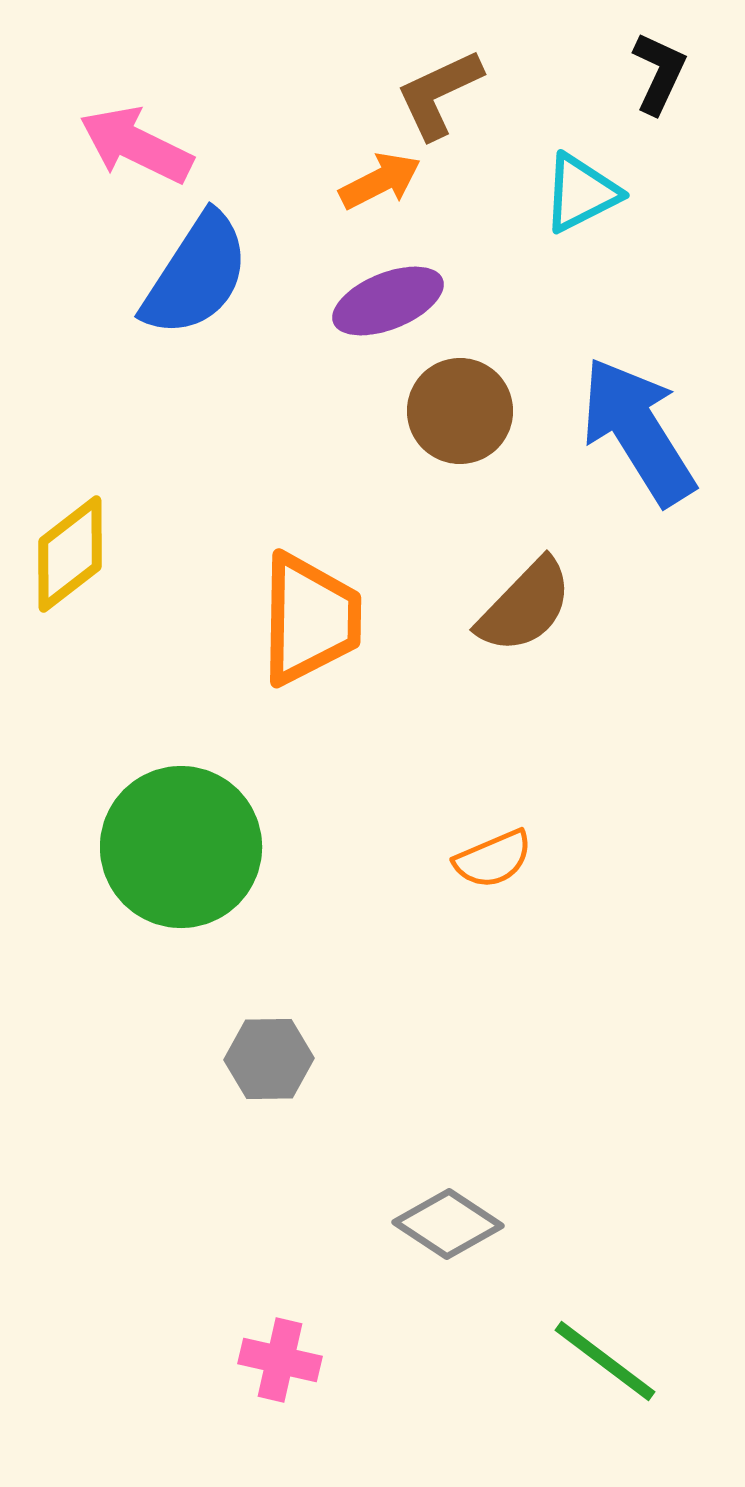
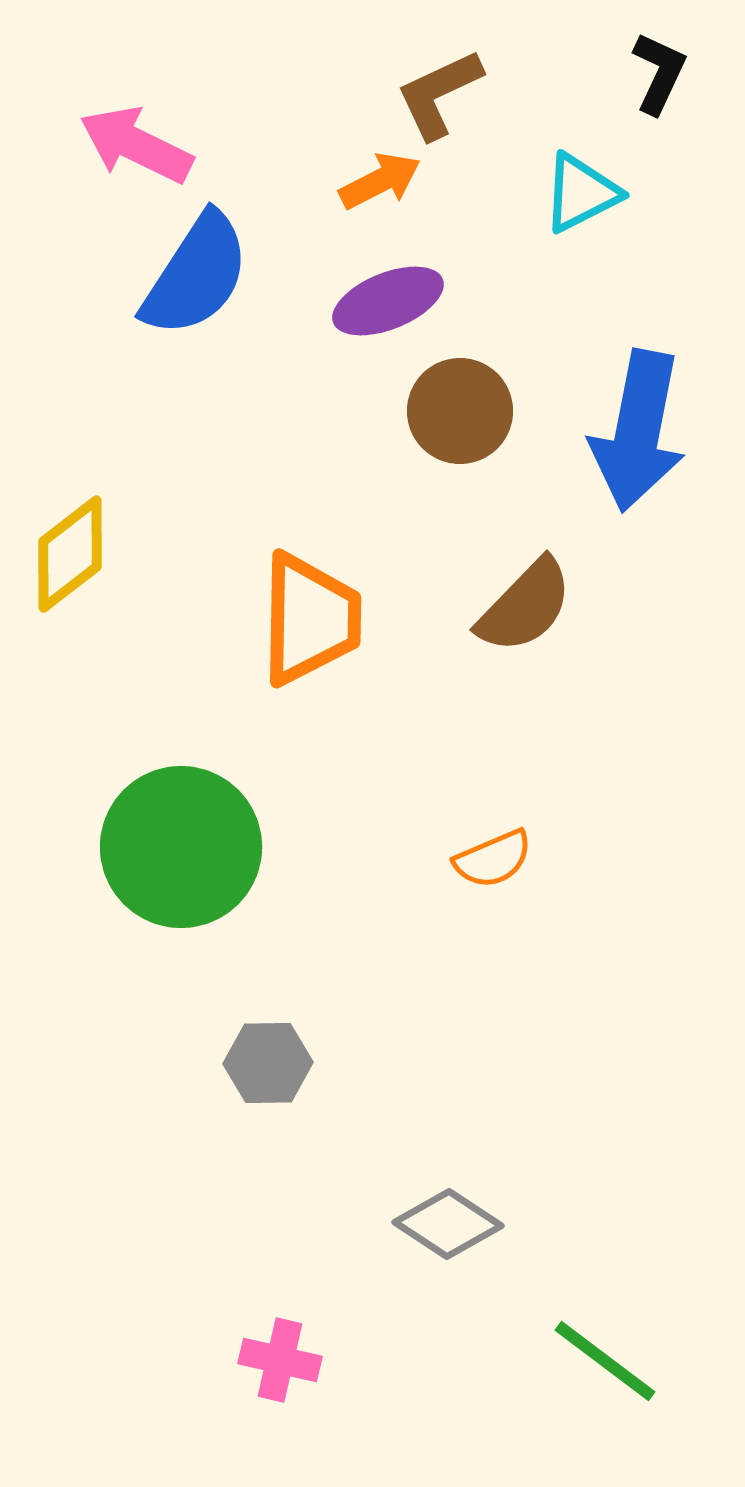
blue arrow: rotated 137 degrees counterclockwise
gray hexagon: moved 1 px left, 4 px down
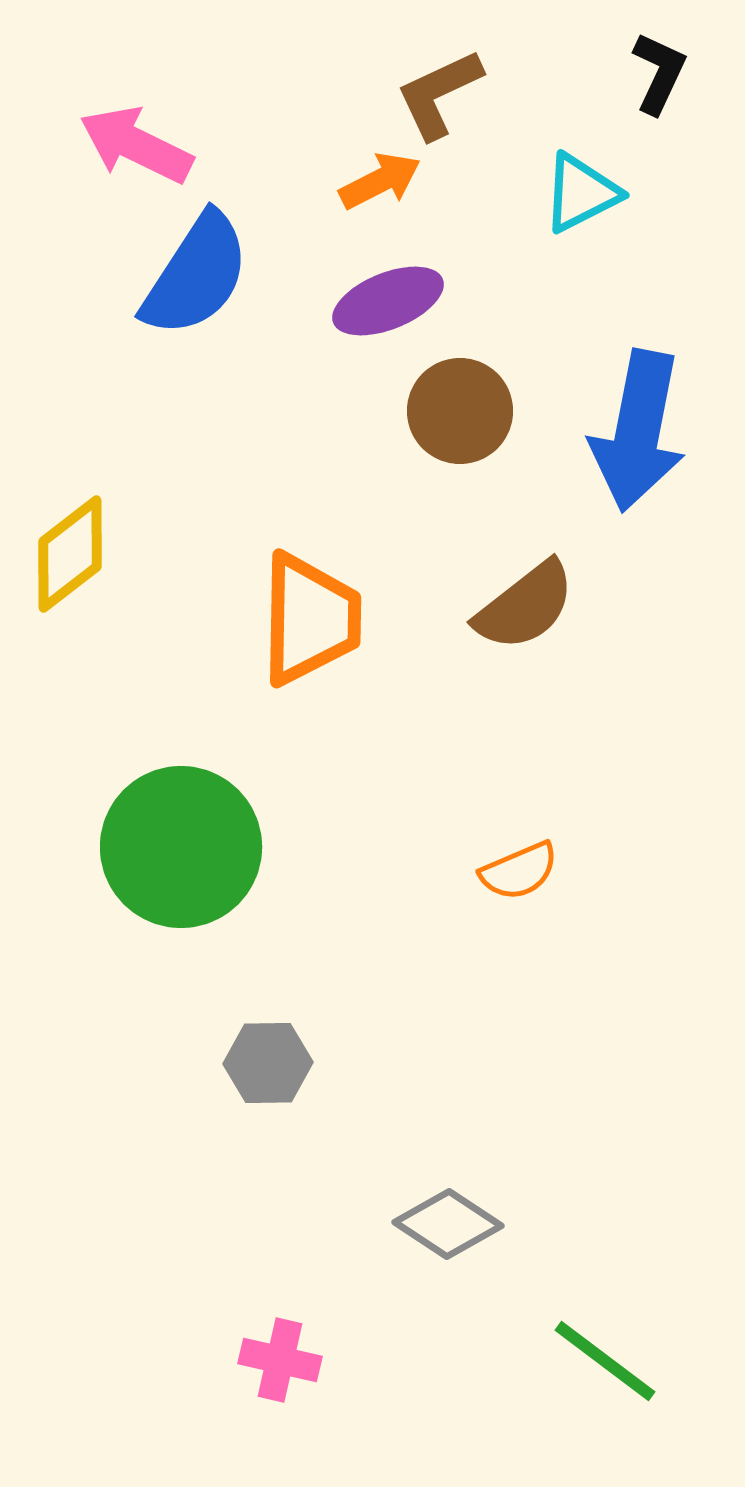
brown semicircle: rotated 8 degrees clockwise
orange semicircle: moved 26 px right, 12 px down
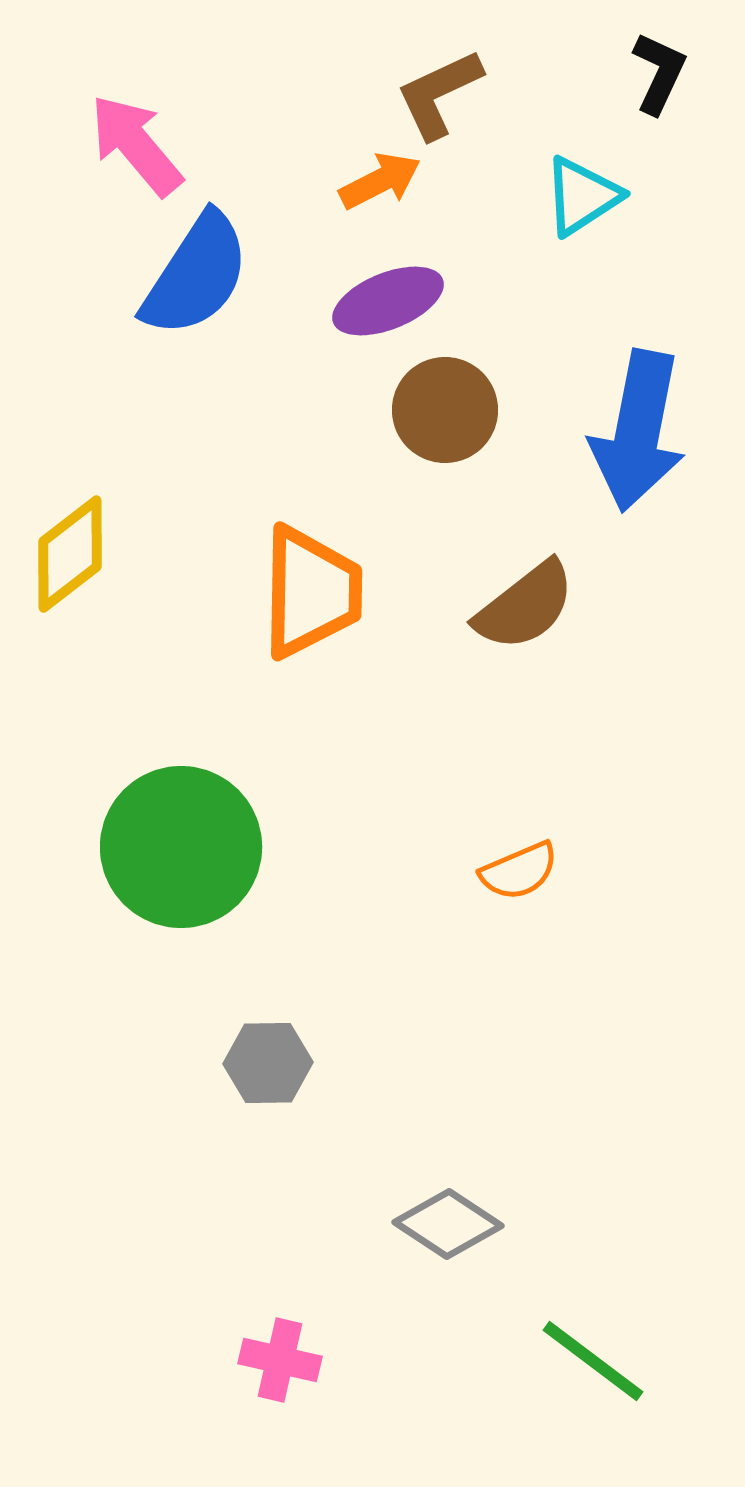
pink arrow: rotated 24 degrees clockwise
cyan triangle: moved 1 px right, 3 px down; rotated 6 degrees counterclockwise
brown circle: moved 15 px left, 1 px up
orange trapezoid: moved 1 px right, 27 px up
green line: moved 12 px left
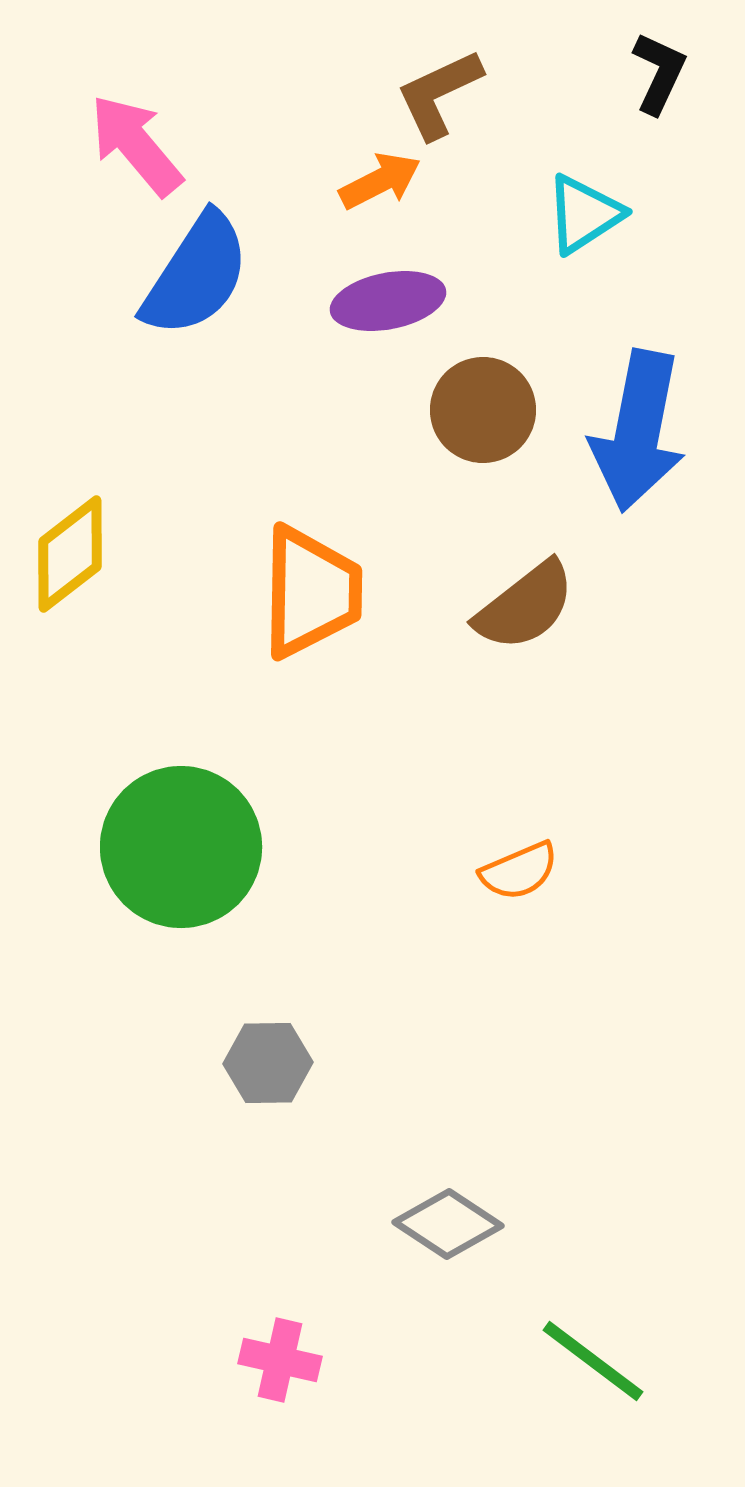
cyan triangle: moved 2 px right, 18 px down
purple ellipse: rotated 11 degrees clockwise
brown circle: moved 38 px right
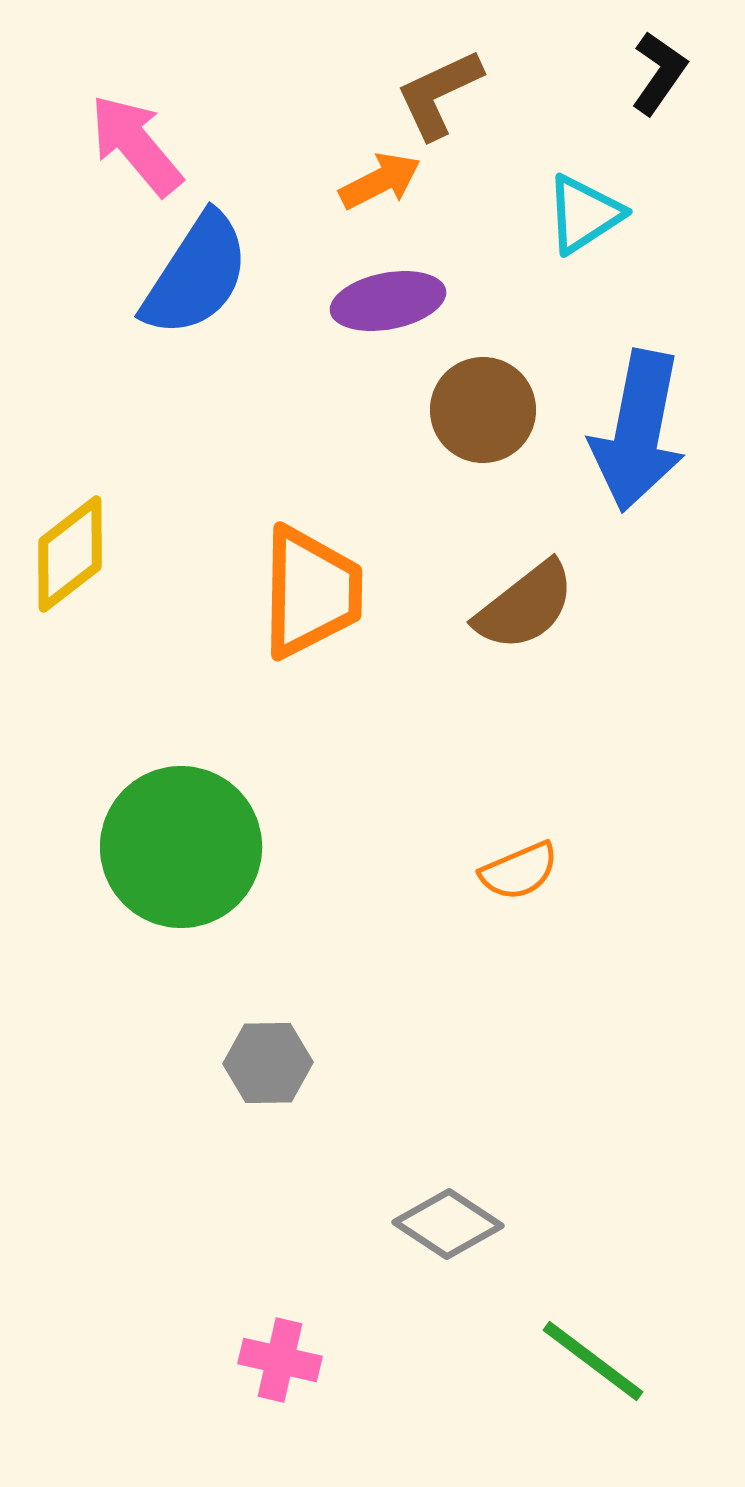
black L-shape: rotated 10 degrees clockwise
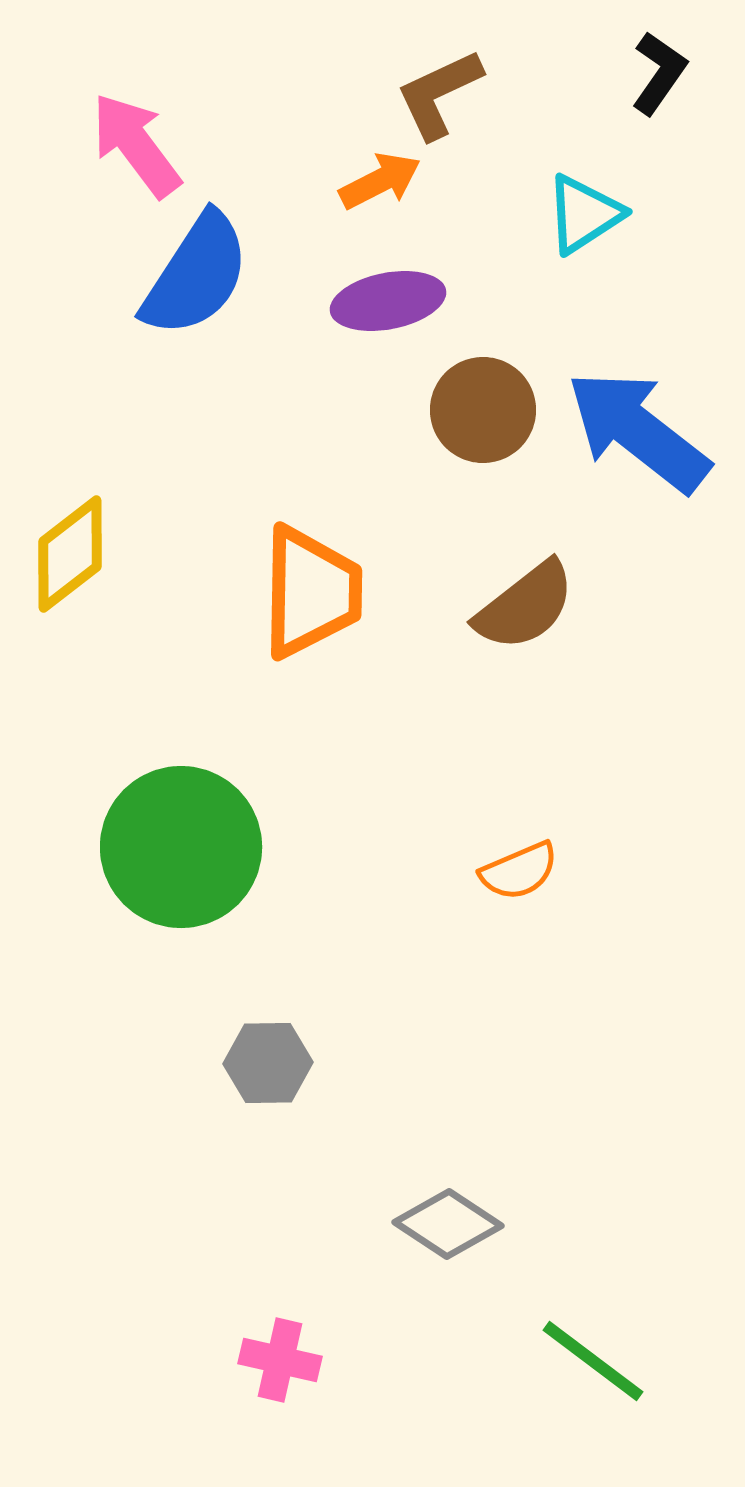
pink arrow: rotated 3 degrees clockwise
blue arrow: rotated 117 degrees clockwise
